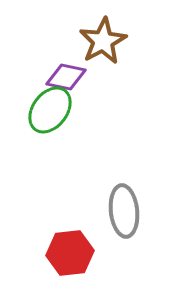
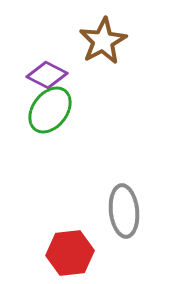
purple diamond: moved 19 px left, 2 px up; rotated 15 degrees clockwise
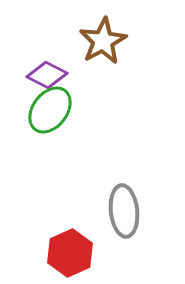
red hexagon: rotated 18 degrees counterclockwise
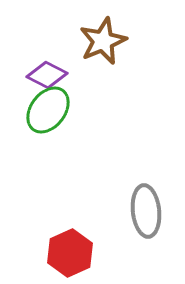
brown star: rotated 6 degrees clockwise
green ellipse: moved 2 px left
gray ellipse: moved 22 px right
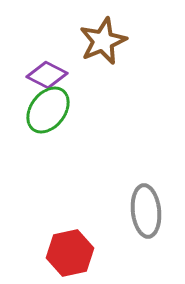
red hexagon: rotated 12 degrees clockwise
